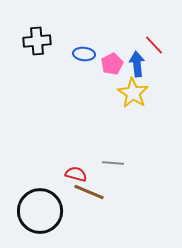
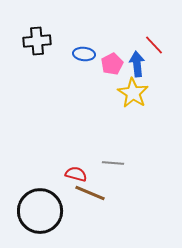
brown line: moved 1 px right, 1 px down
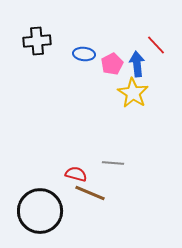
red line: moved 2 px right
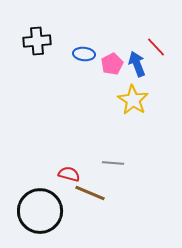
red line: moved 2 px down
blue arrow: rotated 15 degrees counterclockwise
yellow star: moved 7 px down
red semicircle: moved 7 px left
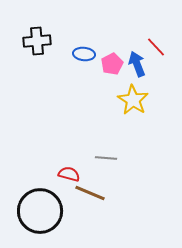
gray line: moved 7 px left, 5 px up
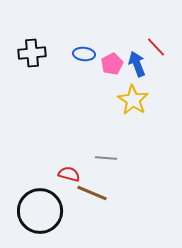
black cross: moved 5 px left, 12 px down
brown line: moved 2 px right
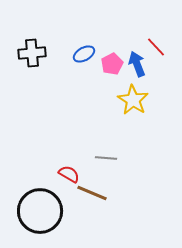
blue ellipse: rotated 35 degrees counterclockwise
red semicircle: rotated 15 degrees clockwise
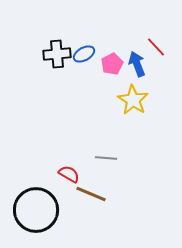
black cross: moved 25 px right, 1 px down
brown line: moved 1 px left, 1 px down
black circle: moved 4 px left, 1 px up
